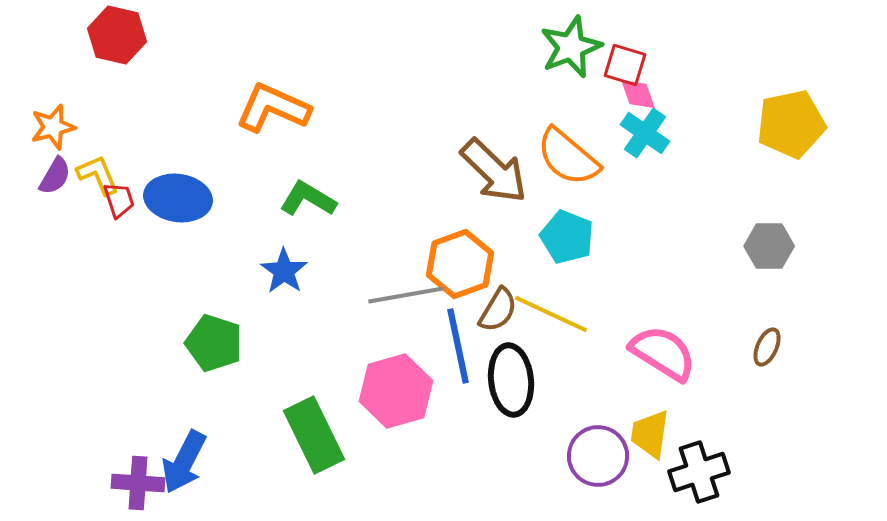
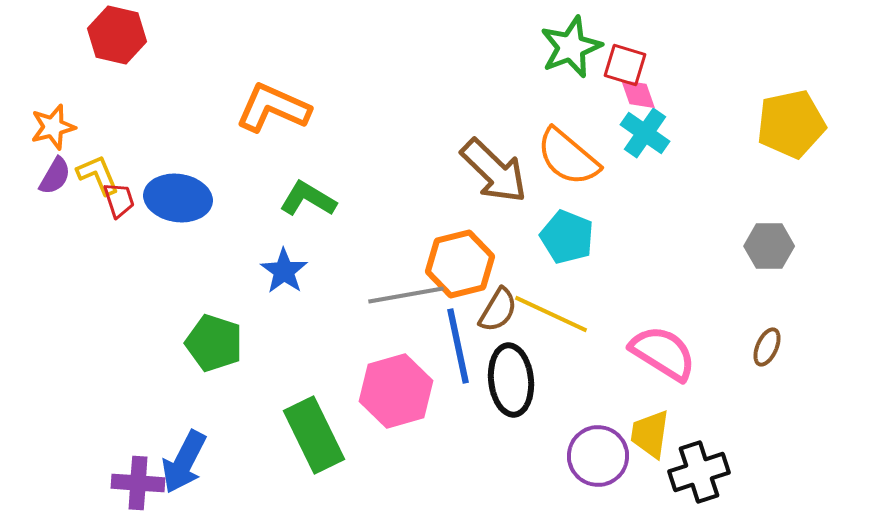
orange hexagon: rotated 6 degrees clockwise
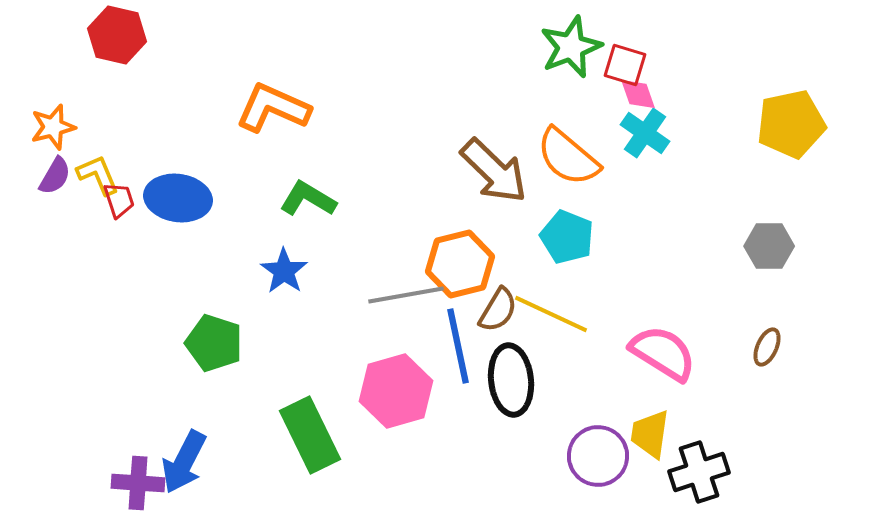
green rectangle: moved 4 px left
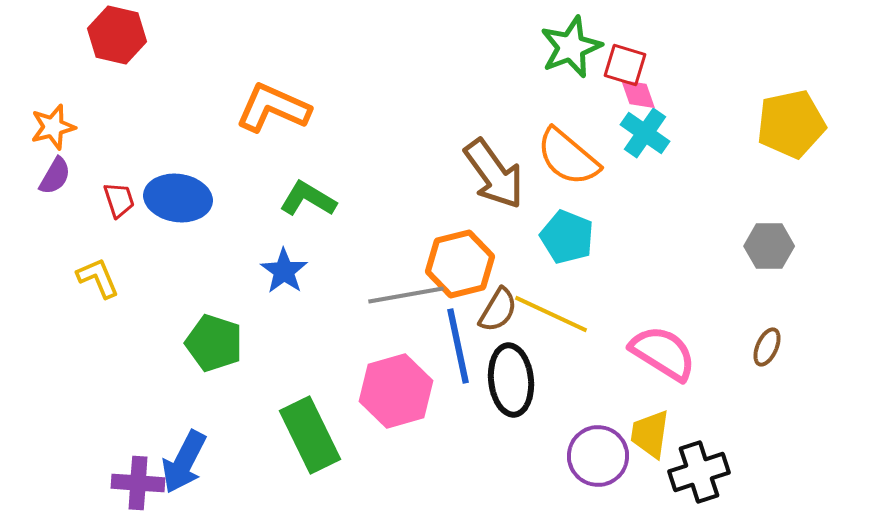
brown arrow: moved 3 px down; rotated 10 degrees clockwise
yellow L-shape: moved 103 px down
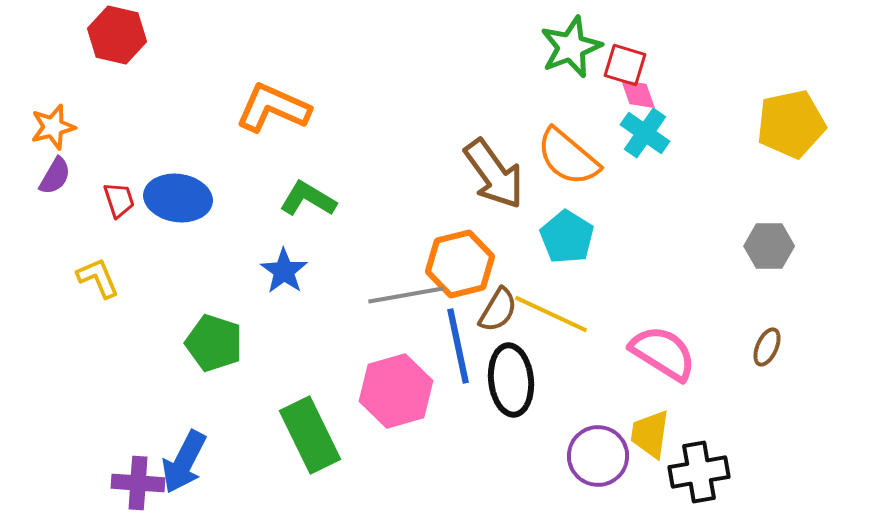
cyan pentagon: rotated 10 degrees clockwise
black cross: rotated 8 degrees clockwise
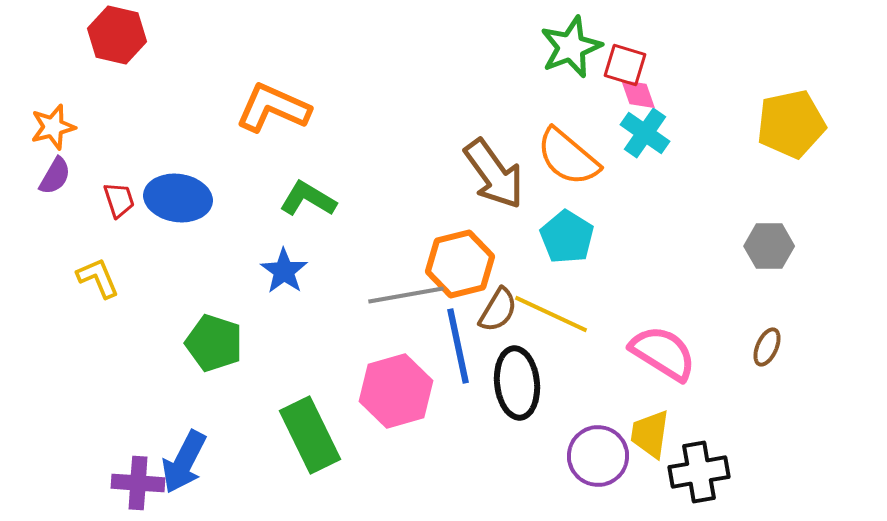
black ellipse: moved 6 px right, 3 px down
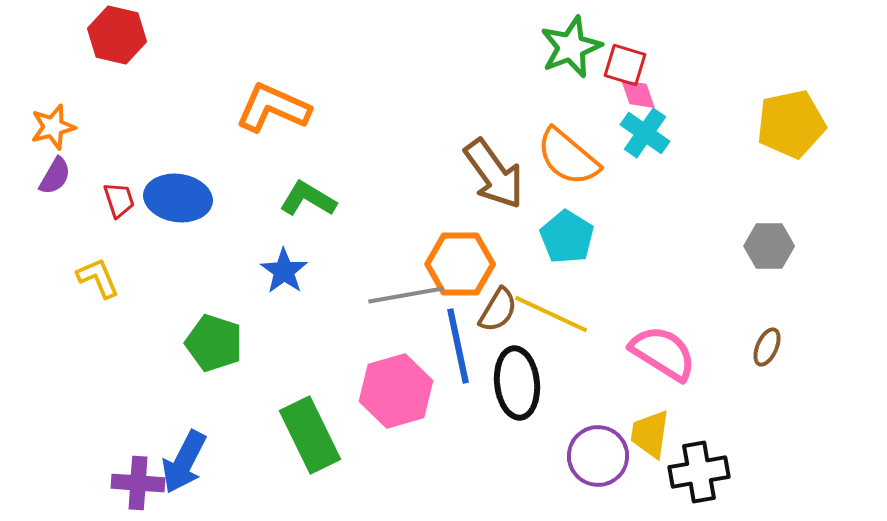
orange hexagon: rotated 14 degrees clockwise
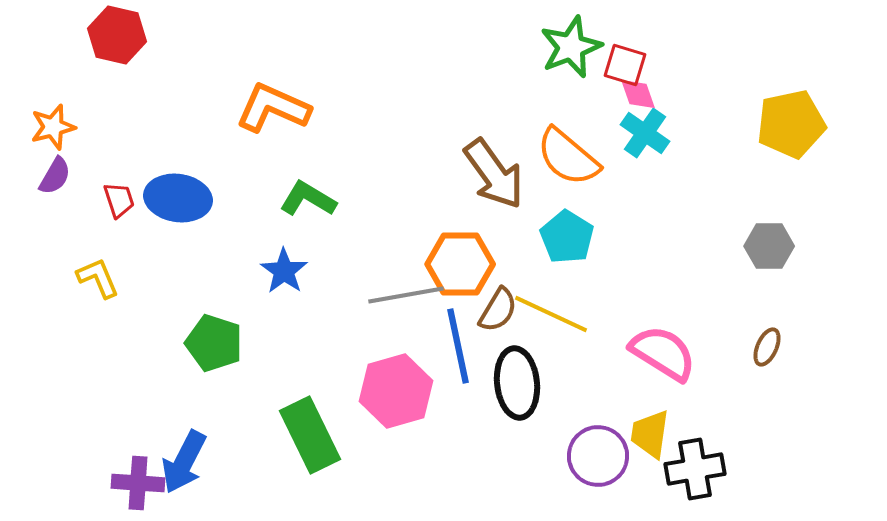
black cross: moved 4 px left, 3 px up
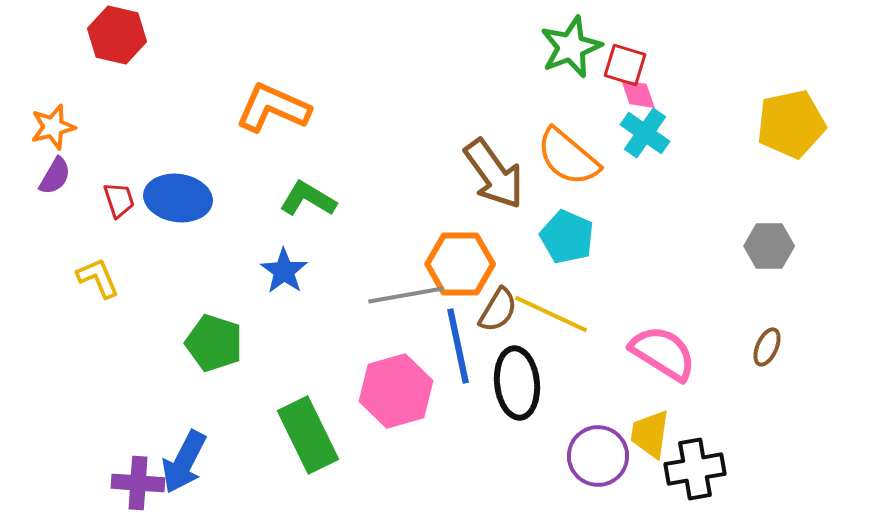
cyan pentagon: rotated 8 degrees counterclockwise
green rectangle: moved 2 px left
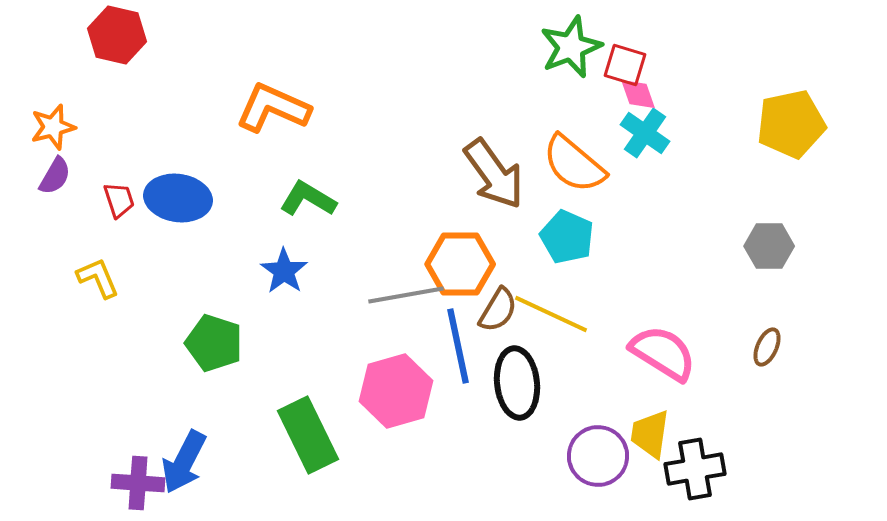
orange semicircle: moved 6 px right, 7 px down
